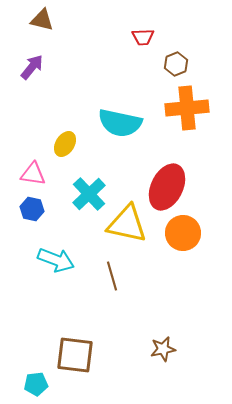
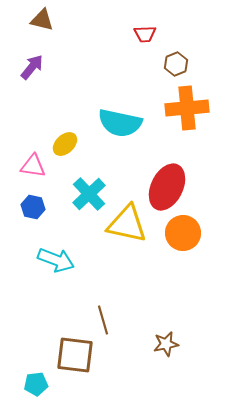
red trapezoid: moved 2 px right, 3 px up
yellow ellipse: rotated 15 degrees clockwise
pink triangle: moved 8 px up
blue hexagon: moved 1 px right, 2 px up
brown line: moved 9 px left, 44 px down
brown star: moved 3 px right, 5 px up
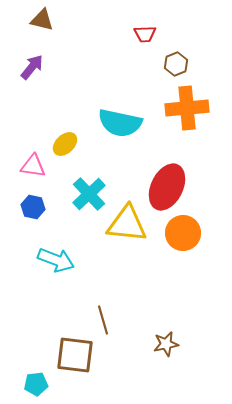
yellow triangle: rotated 6 degrees counterclockwise
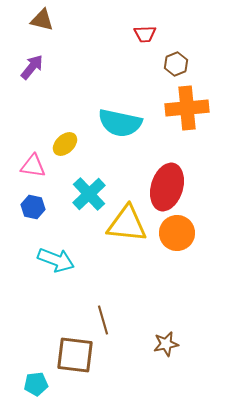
red ellipse: rotated 9 degrees counterclockwise
orange circle: moved 6 px left
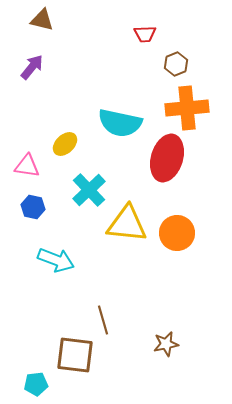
pink triangle: moved 6 px left
red ellipse: moved 29 px up
cyan cross: moved 4 px up
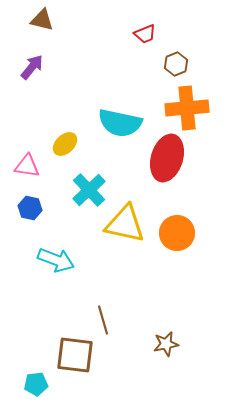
red trapezoid: rotated 20 degrees counterclockwise
blue hexagon: moved 3 px left, 1 px down
yellow triangle: moved 2 px left; rotated 6 degrees clockwise
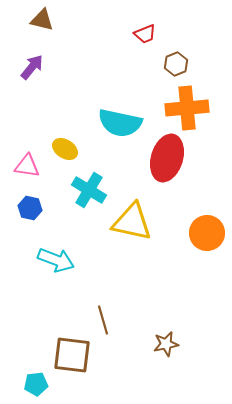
yellow ellipse: moved 5 px down; rotated 75 degrees clockwise
cyan cross: rotated 16 degrees counterclockwise
yellow triangle: moved 7 px right, 2 px up
orange circle: moved 30 px right
brown square: moved 3 px left
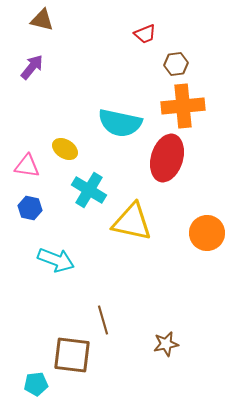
brown hexagon: rotated 15 degrees clockwise
orange cross: moved 4 px left, 2 px up
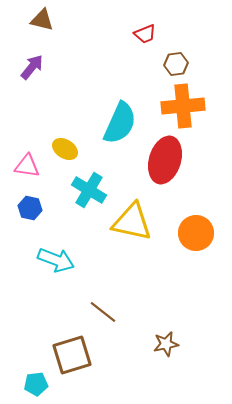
cyan semicircle: rotated 78 degrees counterclockwise
red ellipse: moved 2 px left, 2 px down
orange circle: moved 11 px left
brown line: moved 8 px up; rotated 36 degrees counterclockwise
brown square: rotated 24 degrees counterclockwise
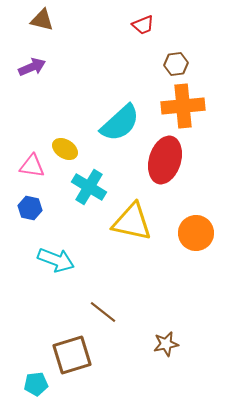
red trapezoid: moved 2 px left, 9 px up
purple arrow: rotated 28 degrees clockwise
cyan semicircle: rotated 24 degrees clockwise
pink triangle: moved 5 px right
cyan cross: moved 3 px up
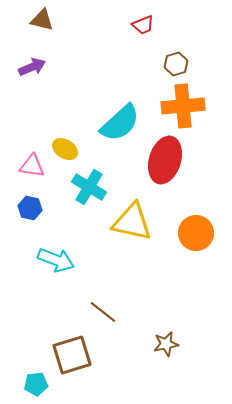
brown hexagon: rotated 10 degrees counterclockwise
